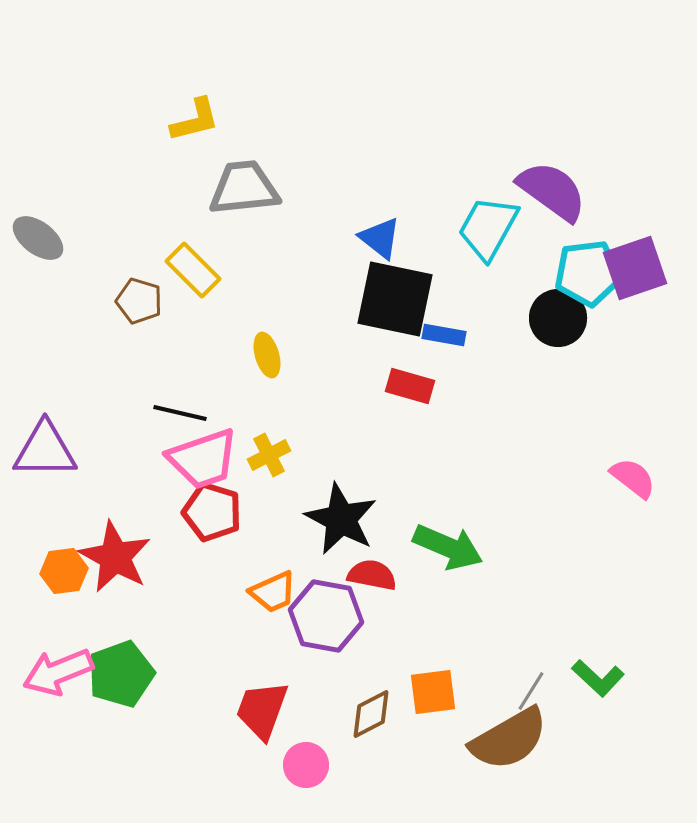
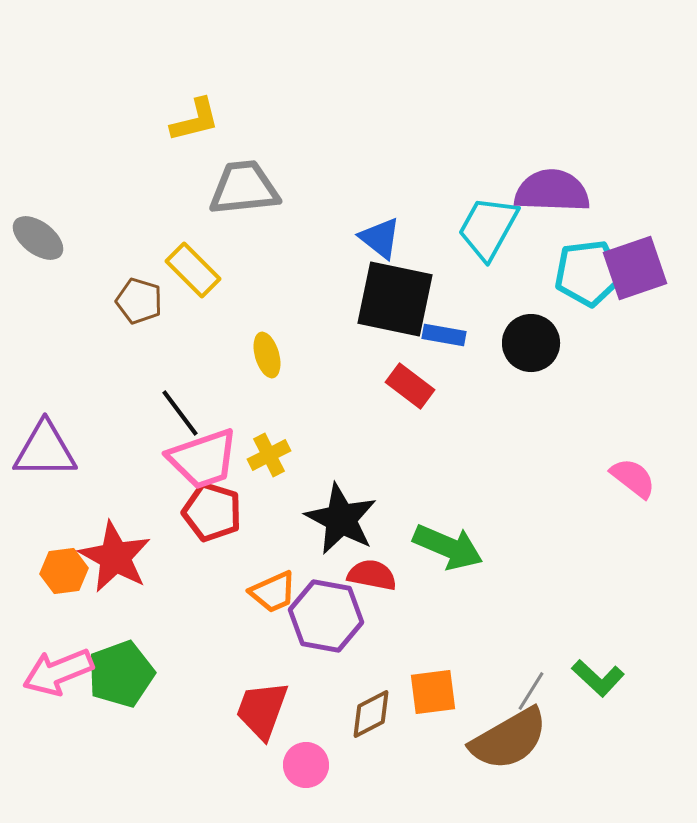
purple semicircle: rotated 34 degrees counterclockwise
black circle: moved 27 px left, 25 px down
red rectangle: rotated 21 degrees clockwise
black line: rotated 40 degrees clockwise
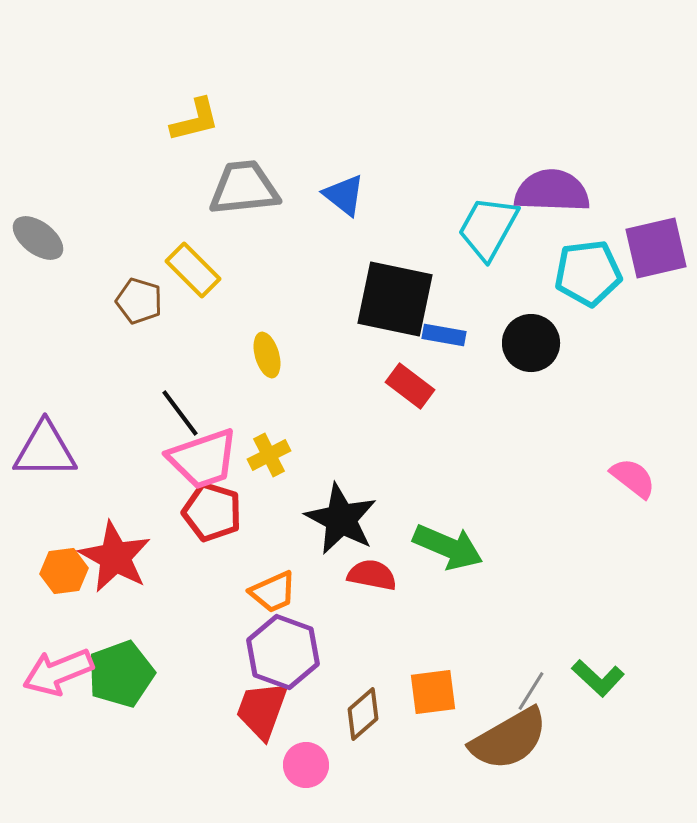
blue triangle: moved 36 px left, 43 px up
purple square: moved 21 px right, 20 px up; rotated 6 degrees clockwise
purple hexagon: moved 43 px left, 36 px down; rotated 10 degrees clockwise
brown diamond: moved 8 px left; rotated 14 degrees counterclockwise
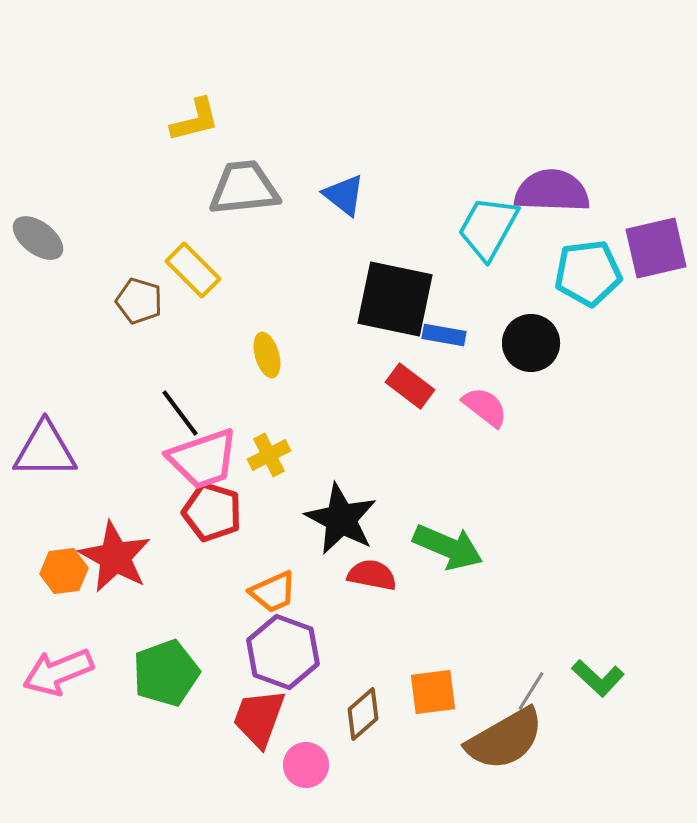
pink semicircle: moved 148 px left, 71 px up
green pentagon: moved 45 px right, 1 px up
red trapezoid: moved 3 px left, 8 px down
brown semicircle: moved 4 px left
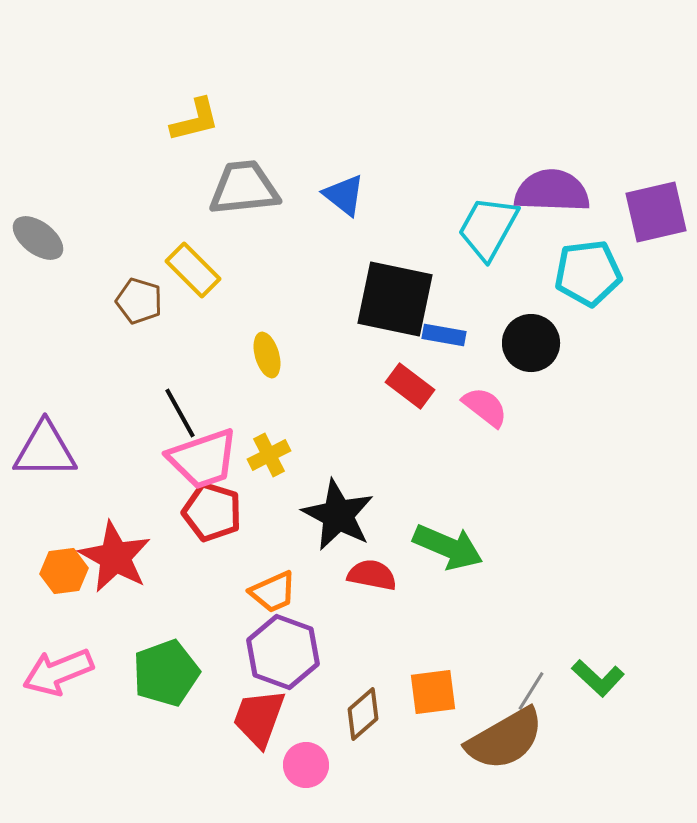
purple square: moved 36 px up
black line: rotated 8 degrees clockwise
black star: moved 3 px left, 4 px up
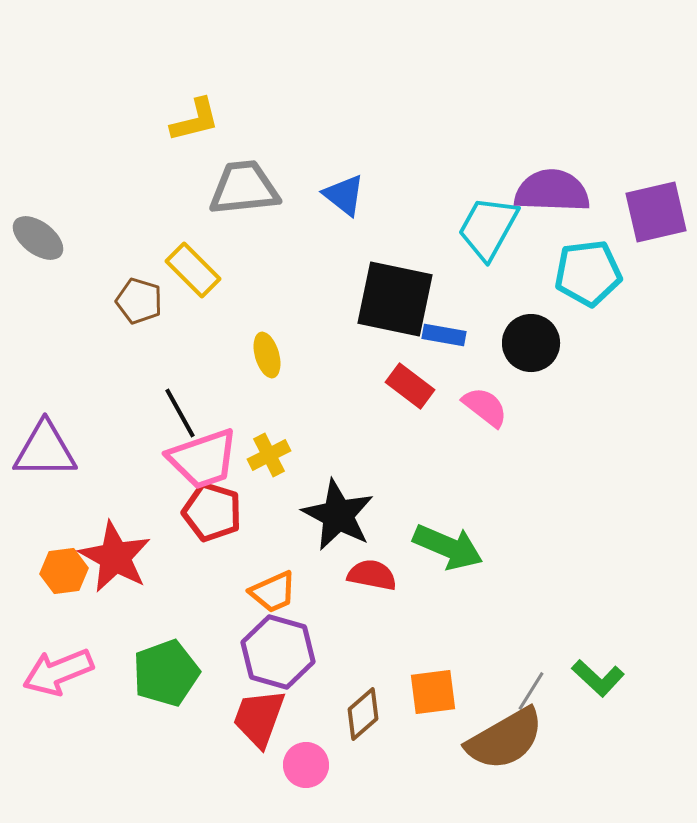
purple hexagon: moved 5 px left; rotated 4 degrees counterclockwise
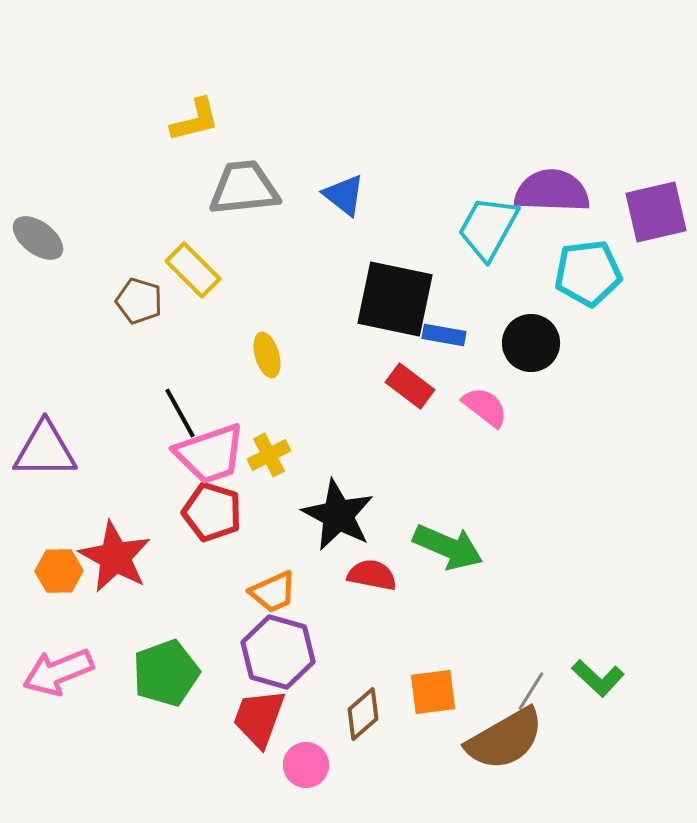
pink trapezoid: moved 7 px right, 5 px up
orange hexagon: moved 5 px left; rotated 6 degrees clockwise
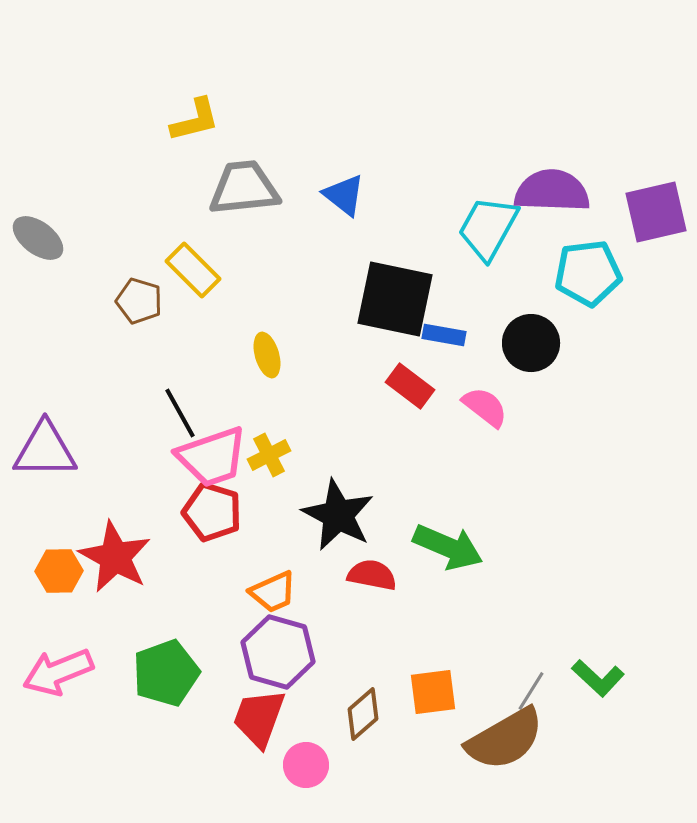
pink trapezoid: moved 2 px right, 3 px down
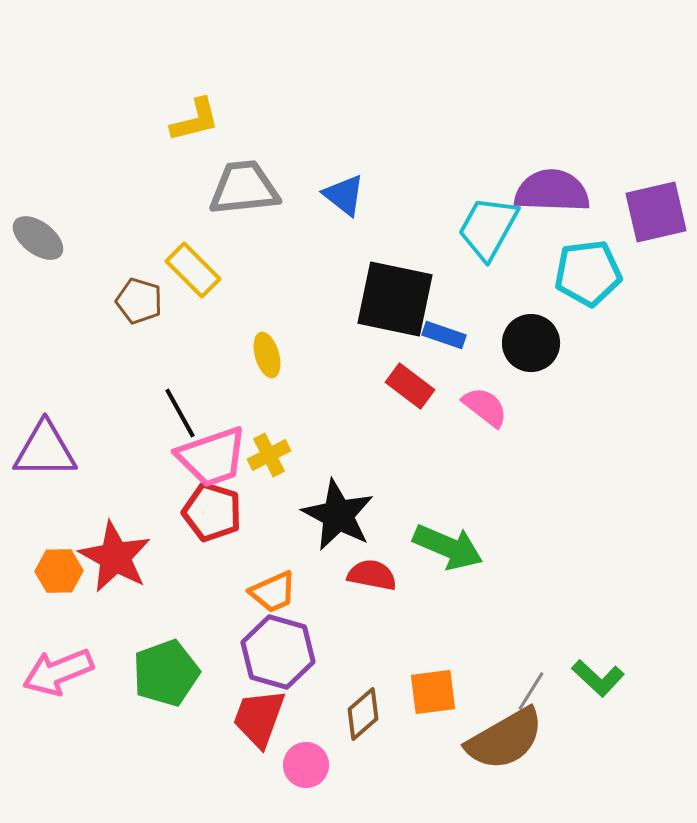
blue rectangle: rotated 9 degrees clockwise
